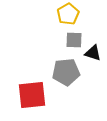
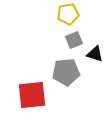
yellow pentagon: rotated 20 degrees clockwise
gray square: rotated 24 degrees counterclockwise
black triangle: moved 2 px right, 1 px down
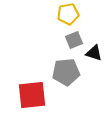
black triangle: moved 1 px left, 1 px up
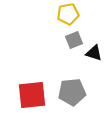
gray pentagon: moved 6 px right, 20 px down
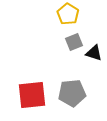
yellow pentagon: rotated 30 degrees counterclockwise
gray square: moved 2 px down
gray pentagon: moved 1 px down
